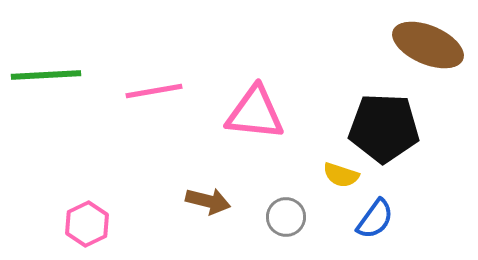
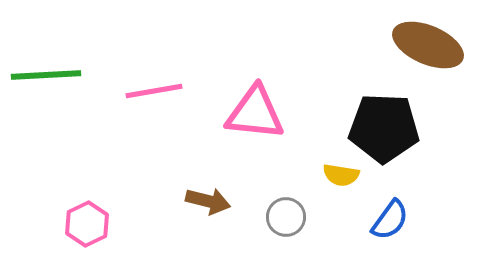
yellow semicircle: rotated 9 degrees counterclockwise
blue semicircle: moved 15 px right, 1 px down
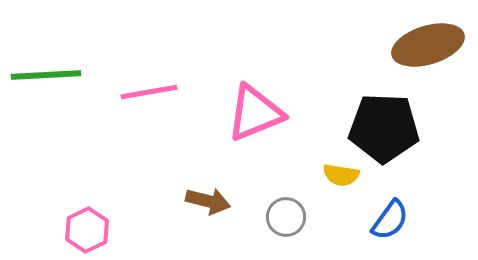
brown ellipse: rotated 40 degrees counterclockwise
pink line: moved 5 px left, 1 px down
pink triangle: rotated 28 degrees counterclockwise
pink hexagon: moved 6 px down
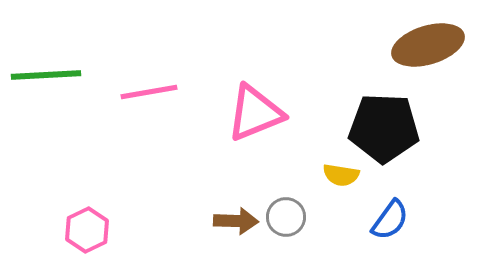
brown arrow: moved 28 px right, 20 px down; rotated 12 degrees counterclockwise
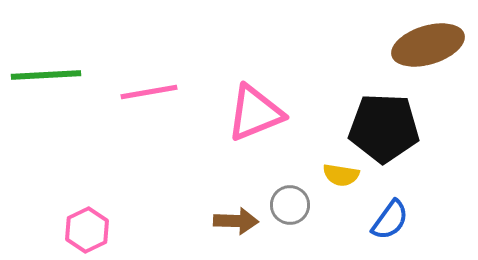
gray circle: moved 4 px right, 12 px up
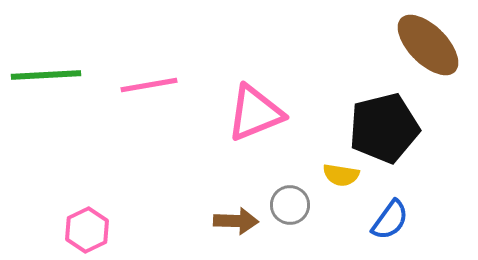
brown ellipse: rotated 62 degrees clockwise
pink line: moved 7 px up
black pentagon: rotated 16 degrees counterclockwise
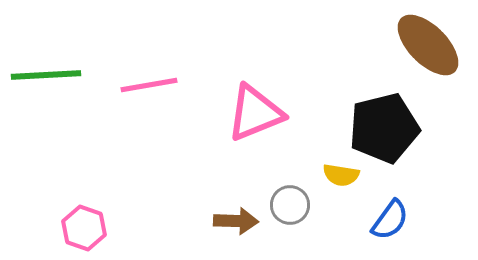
pink hexagon: moved 3 px left, 2 px up; rotated 15 degrees counterclockwise
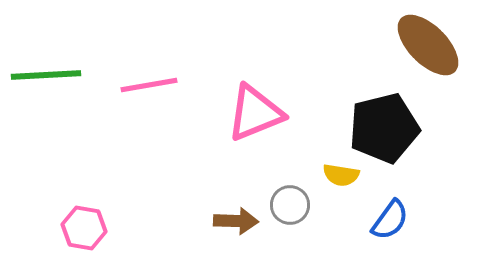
pink hexagon: rotated 9 degrees counterclockwise
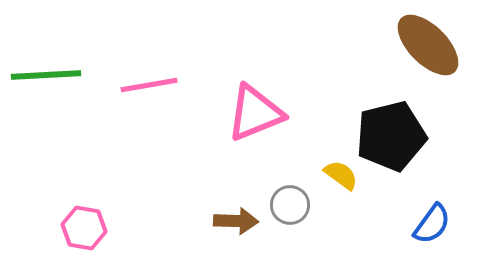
black pentagon: moved 7 px right, 8 px down
yellow semicircle: rotated 153 degrees counterclockwise
blue semicircle: moved 42 px right, 4 px down
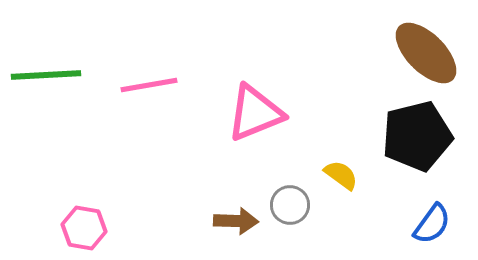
brown ellipse: moved 2 px left, 8 px down
black pentagon: moved 26 px right
